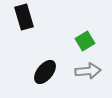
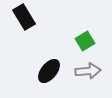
black rectangle: rotated 15 degrees counterclockwise
black ellipse: moved 4 px right, 1 px up
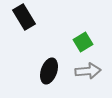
green square: moved 2 px left, 1 px down
black ellipse: rotated 20 degrees counterclockwise
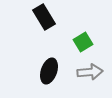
black rectangle: moved 20 px right
gray arrow: moved 2 px right, 1 px down
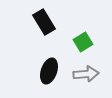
black rectangle: moved 5 px down
gray arrow: moved 4 px left, 2 px down
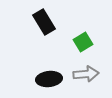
black ellipse: moved 8 px down; rotated 65 degrees clockwise
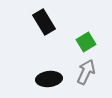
green square: moved 3 px right
gray arrow: moved 2 px up; rotated 60 degrees counterclockwise
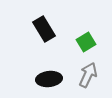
black rectangle: moved 7 px down
gray arrow: moved 2 px right, 3 px down
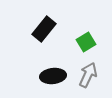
black rectangle: rotated 70 degrees clockwise
black ellipse: moved 4 px right, 3 px up
